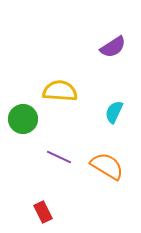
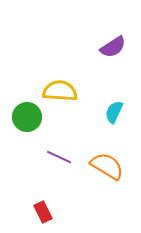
green circle: moved 4 px right, 2 px up
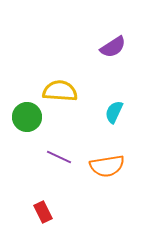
orange semicircle: rotated 140 degrees clockwise
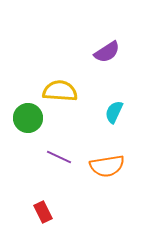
purple semicircle: moved 6 px left, 5 px down
green circle: moved 1 px right, 1 px down
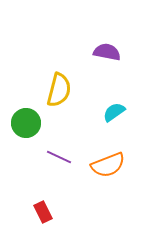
purple semicircle: rotated 136 degrees counterclockwise
yellow semicircle: moved 1 px left, 1 px up; rotated 100 degrees clockwise
cyan semicircle: rotated 30 degrees clockwise
green circle: moved 2 px left, 5 px down
orange semicircle: moved 1 px right, 1 px up; rotated 12 degrees counterclockwise
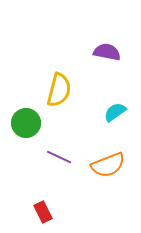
cyan semicircle: moved 1 px right
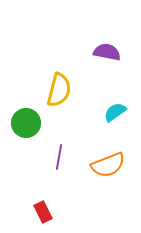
purple line: rotated 75 degrees clockwise
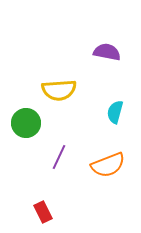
yellow semicircle: rotated 72 degrees clockwise
cyan semicircle: rotated 40 degrees counterclockwise
purple line: rotated 15 degrees clockwise
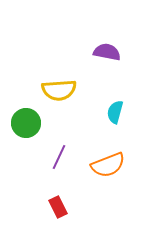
red rectangle: moved 15 px right, 5 px up
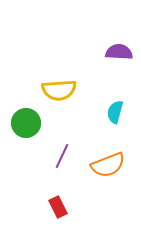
purple semicircle: moved 12 px right; rotated 8 degrees counterclockwise
purple line: moved 3 px right, 1 px up
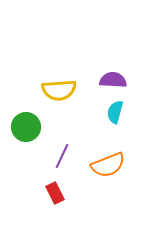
purple semicircle: moved 6 px left, 28 px down
green circle: moved 4 px down
red rectangle: moved 3 px left, 14 px up
